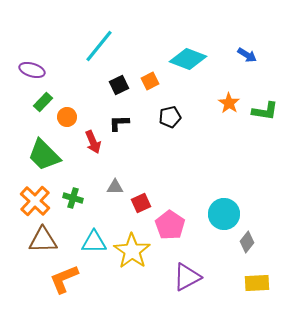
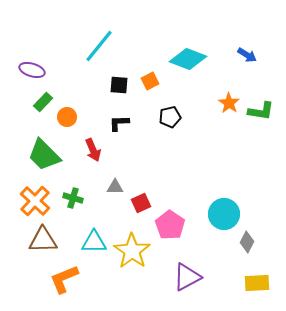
black square: rotated 30 degrees clockwise
green L-shape: moved 4 px left
red arrow: moved 8 px down
gray diamond: rotated 10 degrees counterclockwise
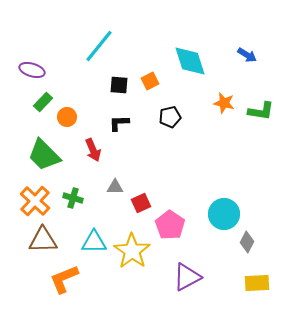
cyan diamond: moved 2 px right, 2 px down; rotated 51 degrees clockwise
orange star: moved 5 px left; rotated 20 degrees counterclockwise
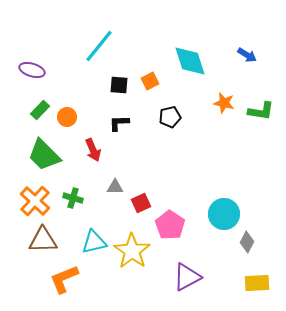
green rectangle: moved 3 px left, 8 px down
cyan triangle: rotated 12 degrees counterclockwise
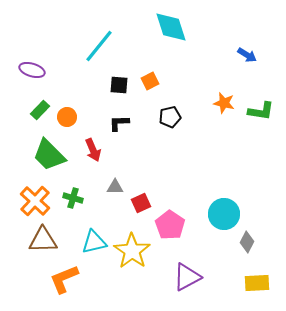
cyan diamond: moved 19 px left, 34 px up
green trapezoid: moved 5 px right
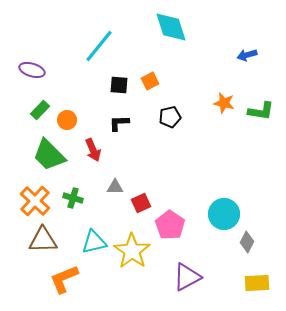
blue arrow: rotated 132 degrees clockwise
orange circle: moved 3 px down
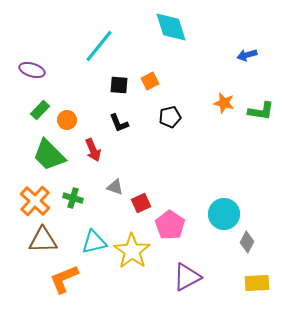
black L-shape: rotated 110 degrees counterclockwise
gray triangle: rotated 18 degrees clockwise
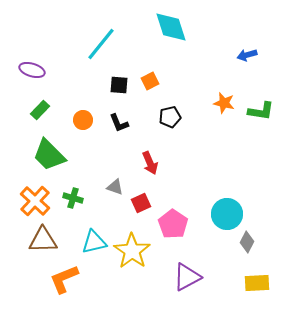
cyan line: moved 2 px right, 2 px up
orange circle: moved 16 px right
red arrow: moved 57 px right, 13 px down
cyan circle: moved 3 px right
pink pentagon: moved 3 px right, 1 px up
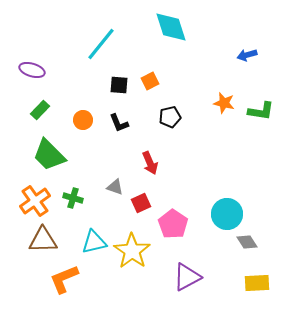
orange cross: rotated 12 degrees clockwise
gray diamond: rotated 60 degrees counterclockwise
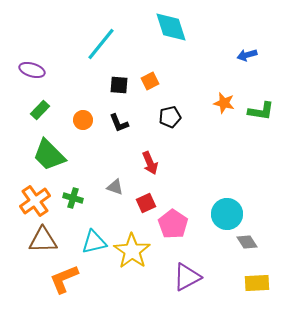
red square: moved 5 px right
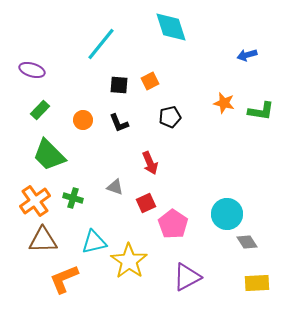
yellow star: moved 3 px left, 10 px down
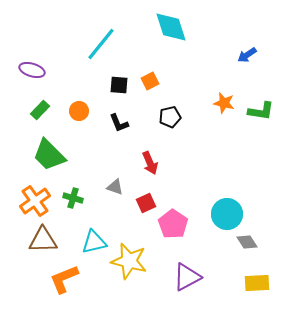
blue arrow: rotated 18 degrees counterclockwise
orange circle: moved 4 px left, 9 px up
yellow star: rotated 21 degrees counterclockwise
